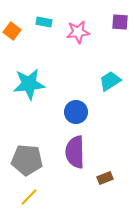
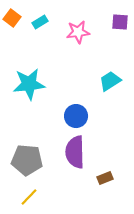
cyan rectangle: moved 4 px left; rotated 42 degrees counterclockwise
orange square: moved 13 px up
blue circle: moved 4 px down
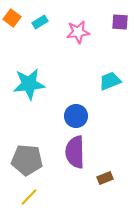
cyan trapezoid: rotated 10 degrees clockwise
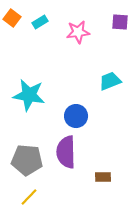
cyan star: moved 11 px down; rotated 16 degrees clockwise
purple semicircle: moved 9 px left
brown rectangle: moved 2 px left, 1 px up; rotated 21 degrees clockwise
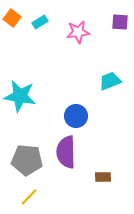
cyan star: moved 9 px left, 1 px down
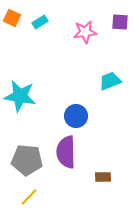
orange square: rotated 12 degrees counterclockwise
pink star: moved 7 px right
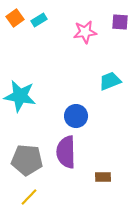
orange square: moved 3 px right; rotated 30 degrees clockwise
cyan rectangle: moved 1 px left, 2 px up
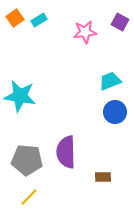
purple square: rotated 24 degrees clockwise
blue circle: moved 39 px right, 4 px up
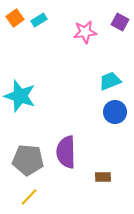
cyan star: rotated 8 degrees clockwise
gray pentagon: moved 1 px right
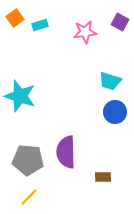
cyan rectangle: moved 1 px right, 5 px down; rotated 14 degrees clockwise
cyan trapezoid: rotated 140 degrees counterclockwise
